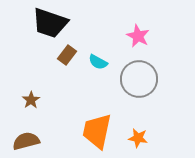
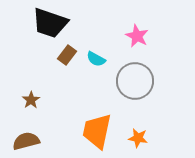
pink star: moved 1 px left
cyan semicircle: moved 2 px left, 3 px up
gray circle: moved 4 px left, 2 px down
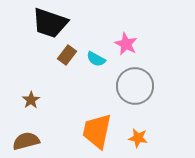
pink star: moved 11 px left, 8 px down
gray circle: moved 5 px down
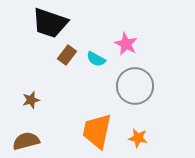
brown star: rotated 18 degrees clockwise
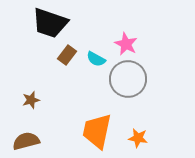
gray circle: moved 7 px left, 7 px up
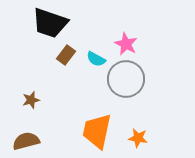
brown rectangle: moved 1 px left
gray circle: moved 2 px left
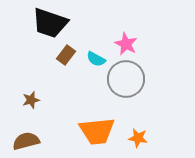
orange trapezoid: rotated 108 degrees counterclockwise
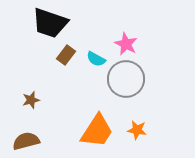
orange trapezoid: rotated 51 degrees counterclockwise
orange star: moved 1 px left, 8 px up
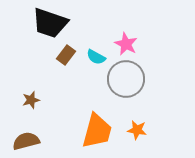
cyan semicircle: moved 2 px up
orange trapezoid: rotated 18 degrees counterclockwise
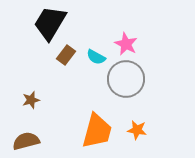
black trapezoid: rotated 102 degrees clockwise
